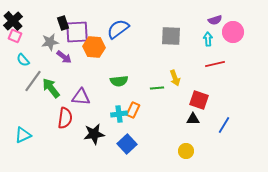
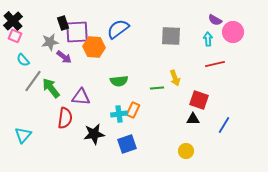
purple semicircle: rotated 48 degrees clockwise
cyan triangle: rotated 24 degrees counterclockwise
blue square: rotated 24 degrees clockwise
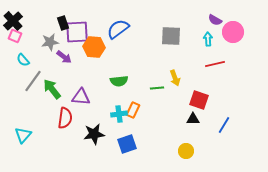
green arrow: moved 1 px right, 1 px down
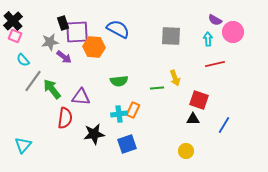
blue semicircle: rotated 65 degrees clockwise
cyan triangle: moved 10 px down
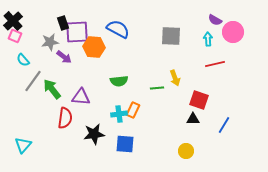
blue square: moved 2 px left; rotated 24 degrees clockwise
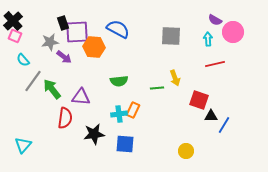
black triangle: moved 18 px right, 3 px up
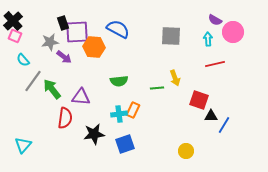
blue square: rotated 24 degrees counterclockwise
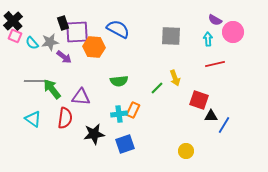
cyan semicircle: moved 9 px right, 17 px up
gray line: moved 3 px right; rotated 55 degrees clockwise
green line: rotated 40 degrees counterclockwise
cyan triangle: moved 10 px right, 26 px up; rotated 36 degrees counterclockwise
